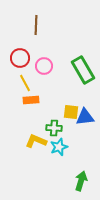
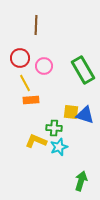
blue triangle: moved 2 px up; rotated 24 degrees clockwise
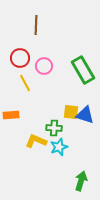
orange rectangle: moved 20 px left, 15 px down
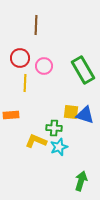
yellow line: rotated 30 degrees clockwise
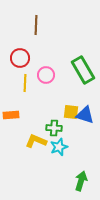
pink circle: moved 2 px right, 9 px down
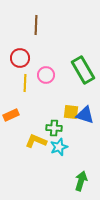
orange rectangle: rotated 21 degrees counterclockwise
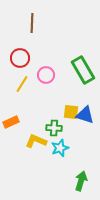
brown line: moved 4 px left, 2 px up
yellow line: moved 3 px left, 1 px down; rotated 30 degrees clockwise
orange rectangle: moved 7 px down
cyan star: moved 1 px right, 1 px down
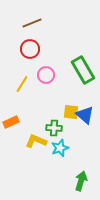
brown line: rotated 66 degrees clockwise
red circle: moved 10 px right, 9 px up
blue triangle: rotated 24 degrees clockwise
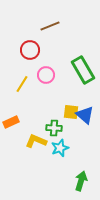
brown line: moved 18 px right, 3 px down
red circle: moved 1 px down
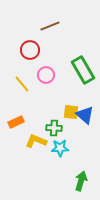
yellow line: rotated 72 degrees counterclockwise
orange rectangle: moved 5 px right
cyan star: rotated 18 degrees clockwise
